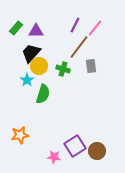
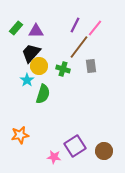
brown circle: moved 7 px right
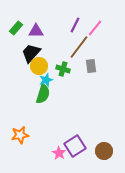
cyan star: moved 19 px right; rotated 16 degrees clockwise
pink star: moved 5 px right, 4 px up; rotated 24 degrees clockwise
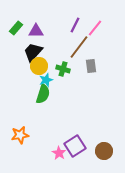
black trapezoid: moved 2 px right, 1 px up
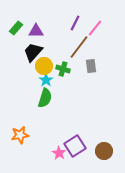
purple line: moved 2 px up
yellow circle: moved 5 px right
cyan star: rotated 16 degrees counterclockwise
green semicircle: moved 2 px right, 4 px down
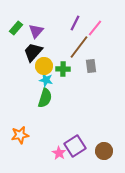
purple triangle: rotated 49 degrees counterclockwise
green cross: rotated 16 degrees counterclockwise
cyan star: rotated 24 degrees counterclockwise
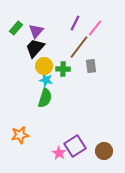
black trapezoid: moved 2 px right, 4 px up
